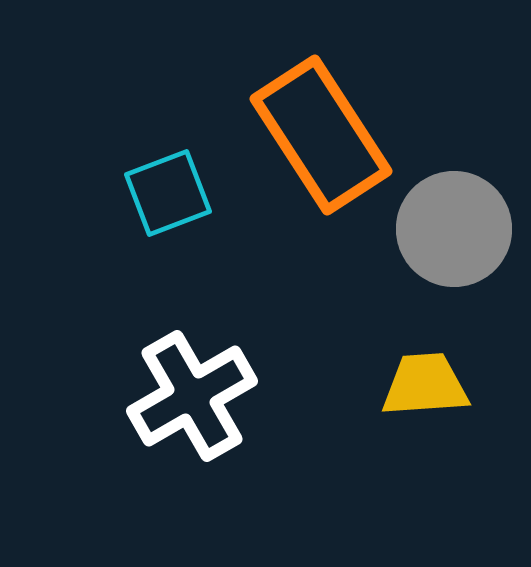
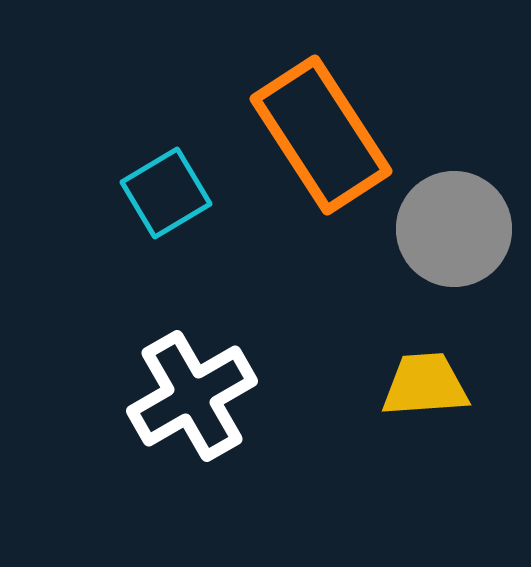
cyan square: moved 2 px left; rotated 10 degrees counterclockwise
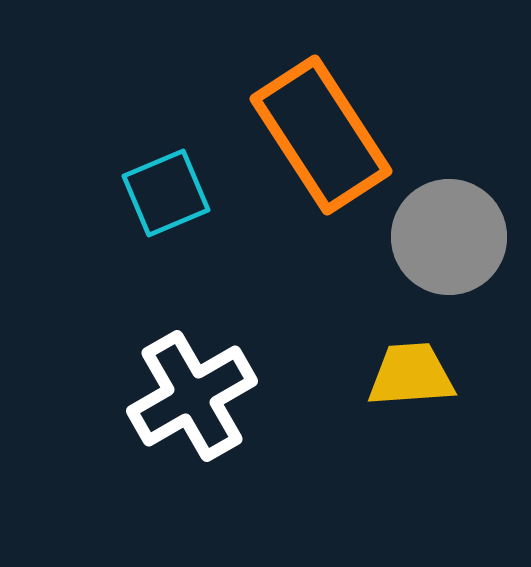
cyan square: rotated 8 degrees clockwise
gray circle: moved 5 px left, 8 px down
yellow trapezoid: moved 14 px left, 10 px up
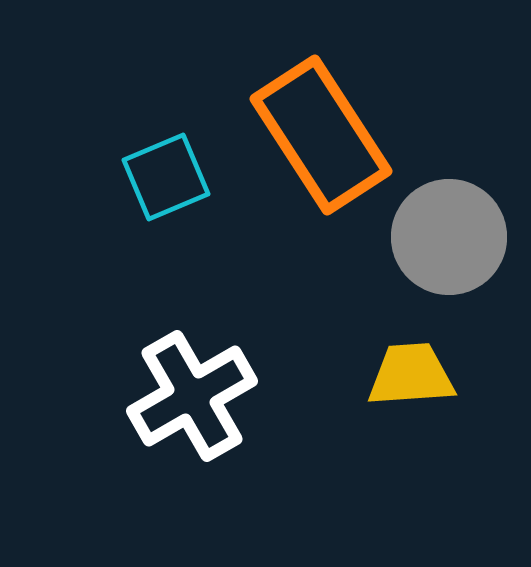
cyan square: moved 16 px up
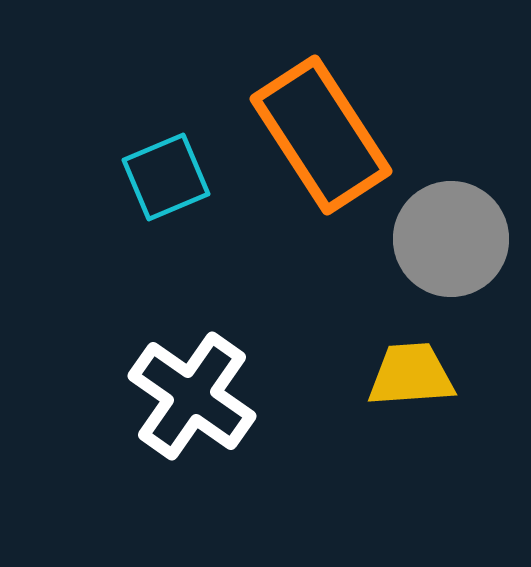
gray circle: moved 2 px right, 2 px down
white cross: rotated 25 degrees counterclockwise
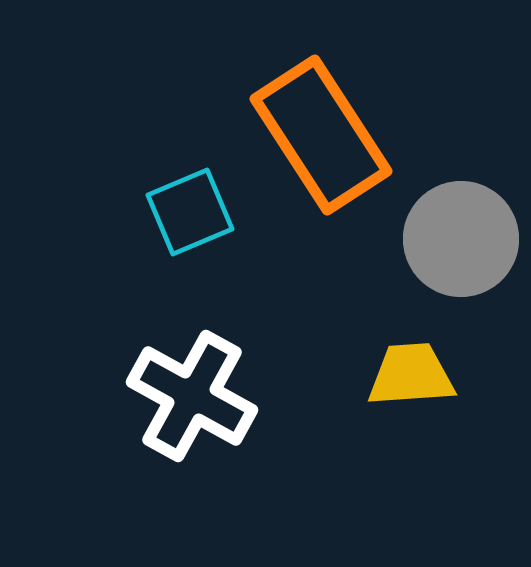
cyan square: moved 24 px right, 35 px down
gray circle: moved 10 px right
white cross: rotated 6 degrees counterclockwise
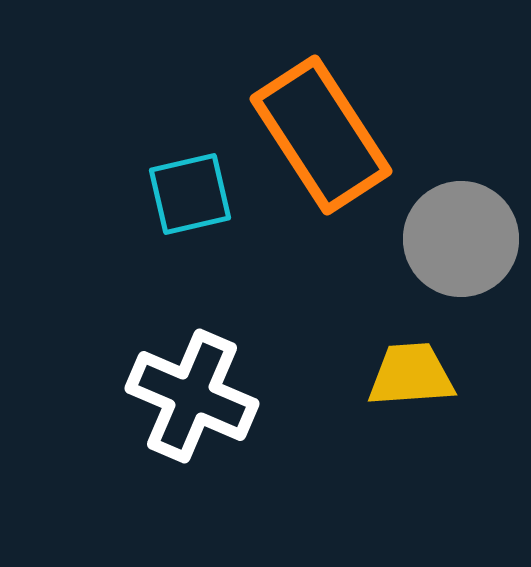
cyan square: moved 18 px up; rotated 10 degrees clockwise
white cross: rotated 6 degrees counterclockwise
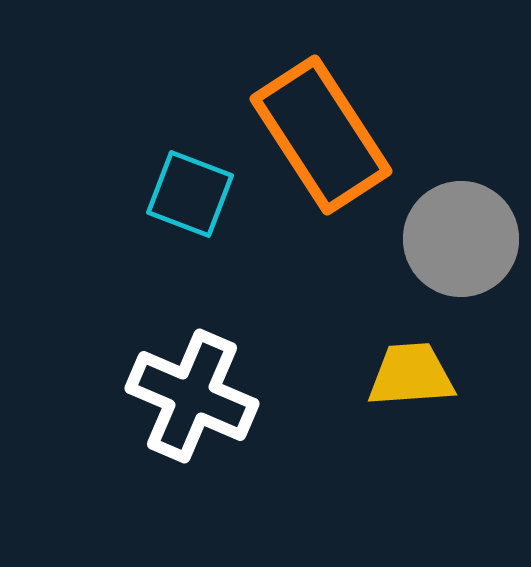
cyan square: rotated 34 degrees clockwise
